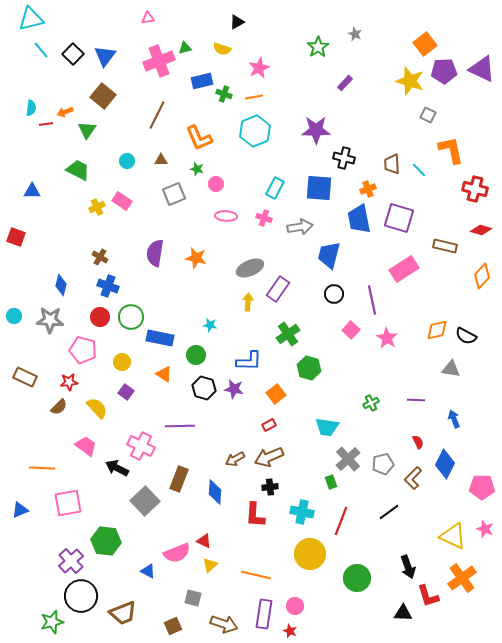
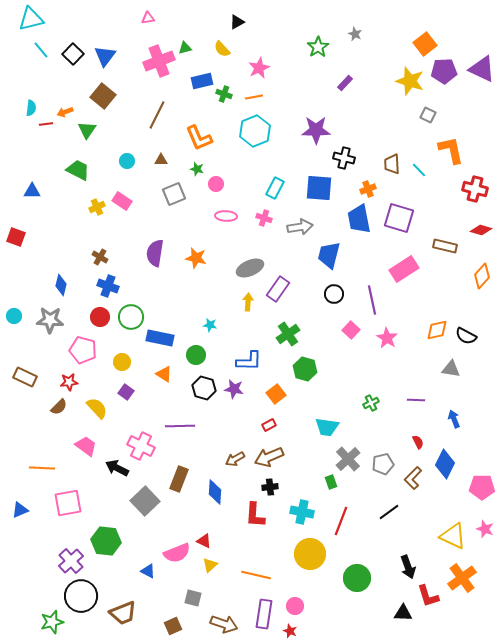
yellow semicircle at (222, 49): rotated 30 degrees clockwise
green hexagon at (309, 368): moved 4 px left, 1 px down
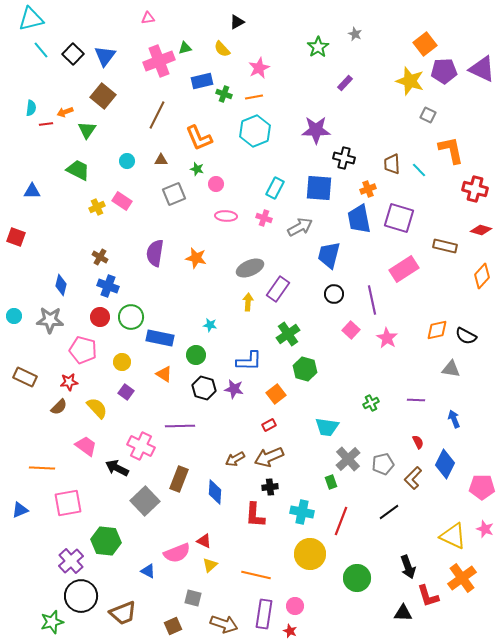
gray arrow at (300, 227): rotated 20 degrees counterclockwise
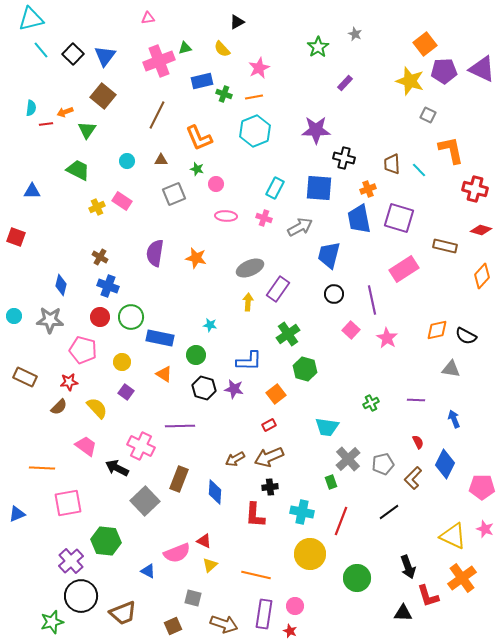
blue triangle at (20, 510): moved 3 px left, 4 px down
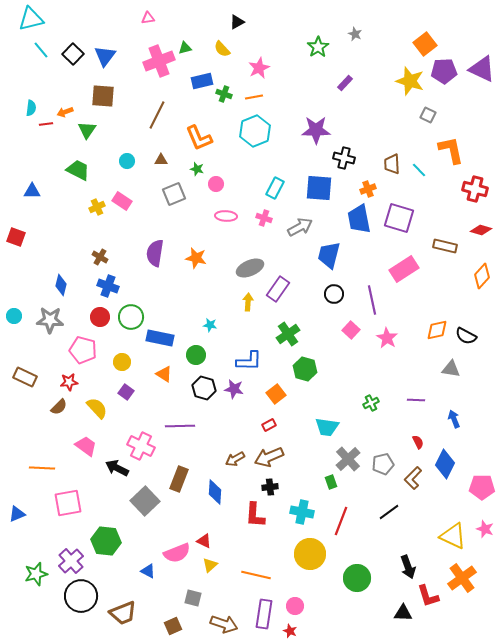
brown square at (103, 96): rotated 35 degrees counterclockwise
green star at (52, 622): moved 16 px left, 48 px up
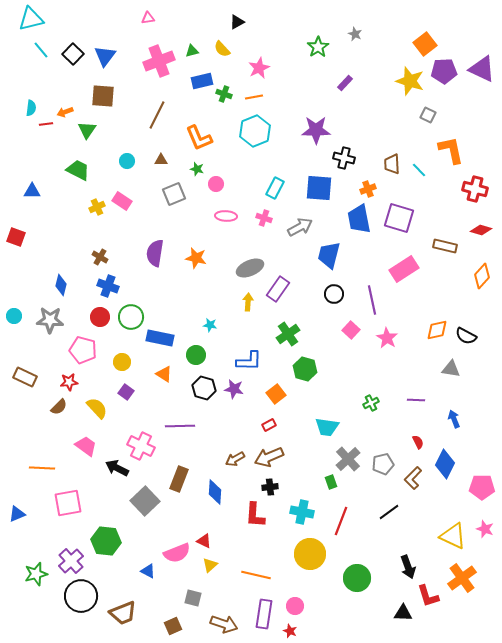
green triangle at (185, 48): moved 7 px right, 3 px down
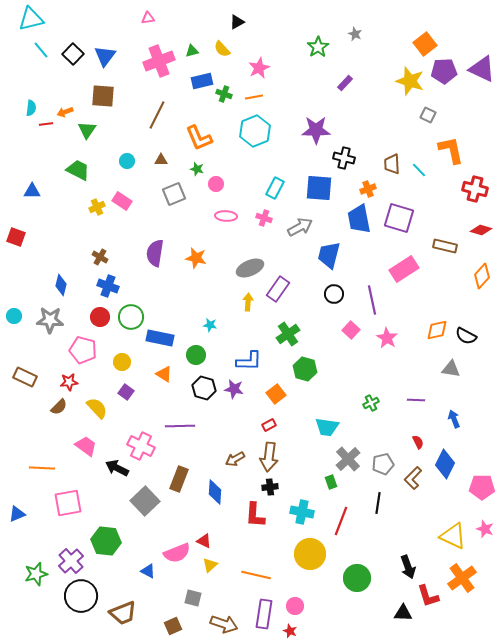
brown arrow at (269, 457): rotated 60 degrees counterclockwise
black line at (389, 512): moved 11 px left, 9 px up; rotated 45 degrees counterclockwise
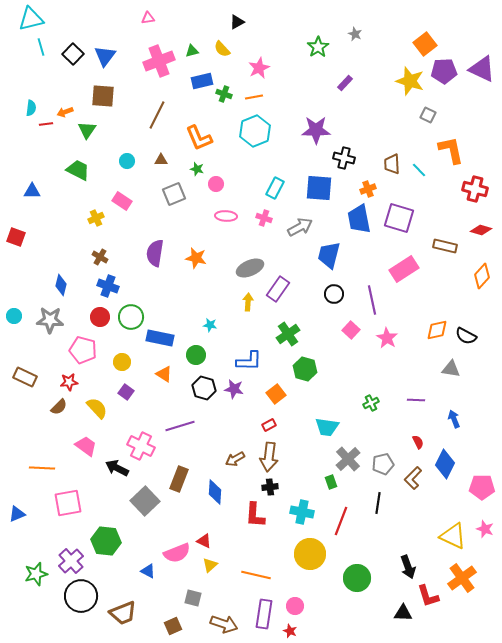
cyan line at (41, 50): moved 3 px up; rotated 24 degrees clockwise
yellow cross at (97, 207): moved 1 px left, 11 px down
purple line at (180, 426): rotated 16 degrees counterclockwise
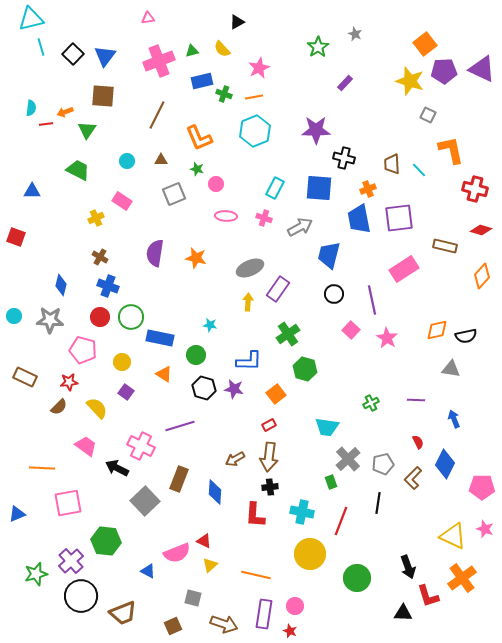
purple square at (399, 218): rotated 24 degrees counterclockwise
black semicircle at (466, 336): rotated 40 degrees counterclockwise
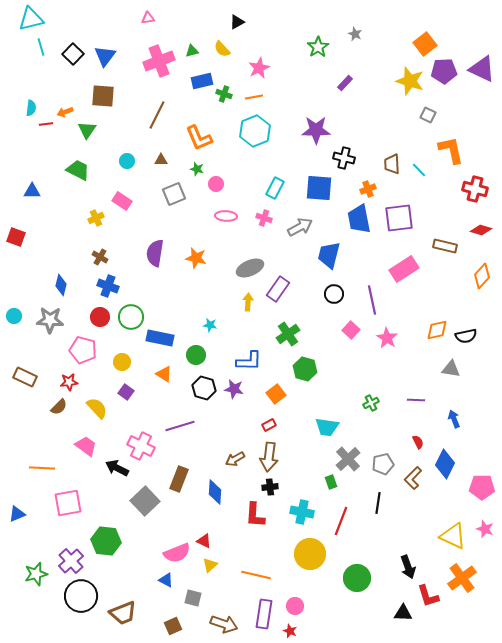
blue triangle at (148, 571): moved 18 px right, 9 px down
